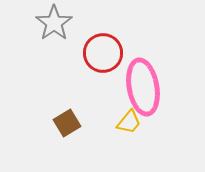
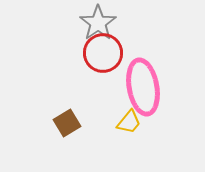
gray star: moved 44 px right
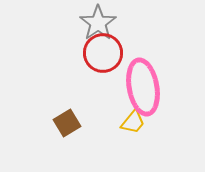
yellow trapezoid: moved 4 px right
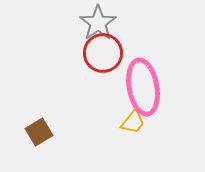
brown square: moved 28 px left, 9 px down
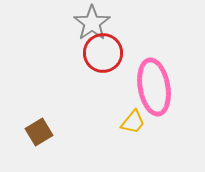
gray star: moved 6 px left
pink ellipse: moved 11 px right
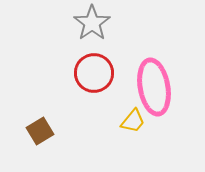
red circle: moved 9 px left, 20 px down
yellow trapezoid: moved 1 px up
brown square: moved 1 px right, 1 px up
